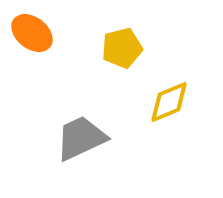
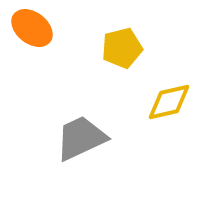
orange ellipse: moved 5 px up
yellow diamond: rotated 9 degrees clockwise
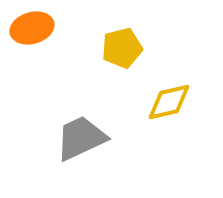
orange ellipse: rotated 54 degrees counterclockwise
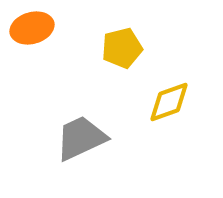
yellow diamond: rotated 6 degrees counterclockwise
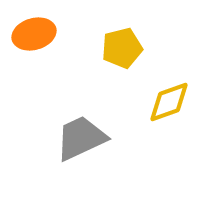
orange ellipse: moved 2 px right, 6 px down
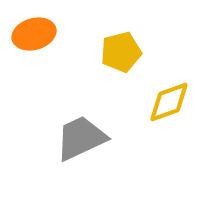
yellow pentagon: moved 1 px left, 4 px down
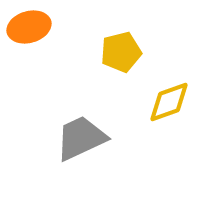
orange ellipse: moved 5 px left, 7 px up
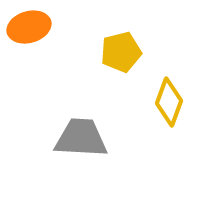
yellow diamond: rotated 51 degrees counterclockwise
gray trapezoid: rotated 28 degrees clockwise
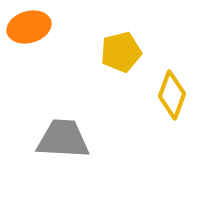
yellow diamond: moved 3 px right, 7 px up
gray trapezoid: moved 18 px left, 1 px down
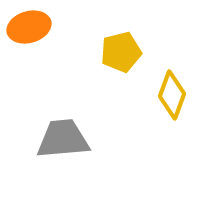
gray trapezoid: rotated 8 degrees counterclockwise
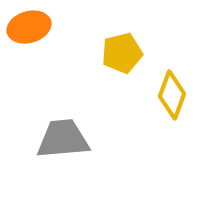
yellow pentagon: moved 1 px right, 1 px down
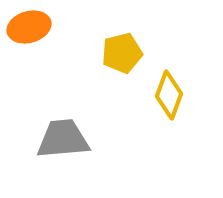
yellow diamond: moved 3 px left
